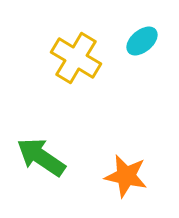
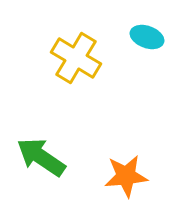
cyan ellipse: moved 5 px right, 4 px up; rotated 60 degrees clockwise
orange star: rotated 18 degrees counterclockwise
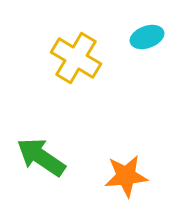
cyan ellipse: rotated 40 degrees counterclockwise
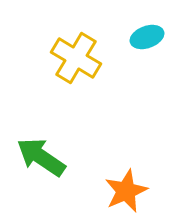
orange star: moved 15 px down; rotated 18 degrees counterclockwise
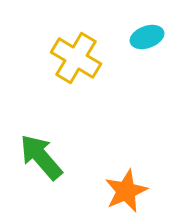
green arrow: rotated 15 degrees clockwise
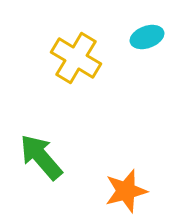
orange star: rotated 9 degrees clockwise
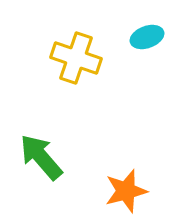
yellow cross: rotated 12 degrees counterclockwise
